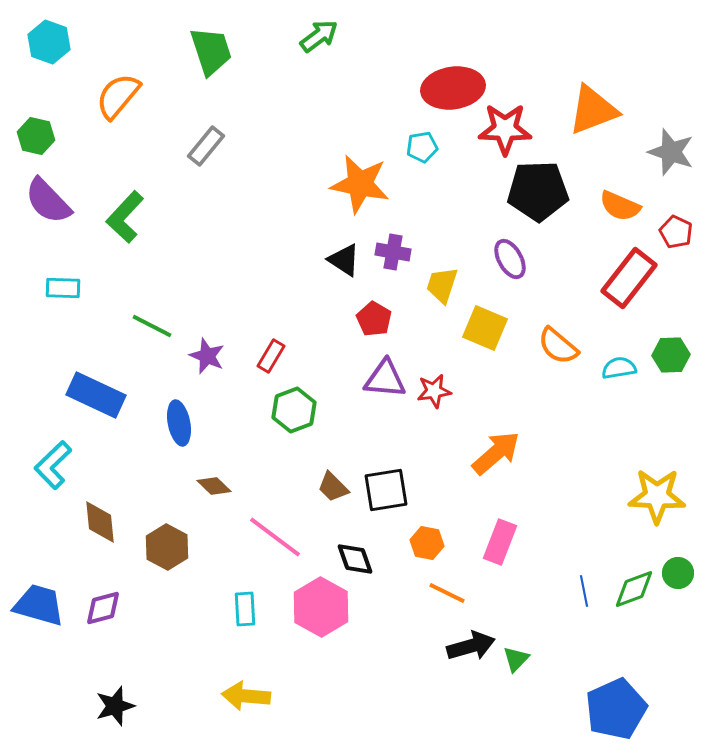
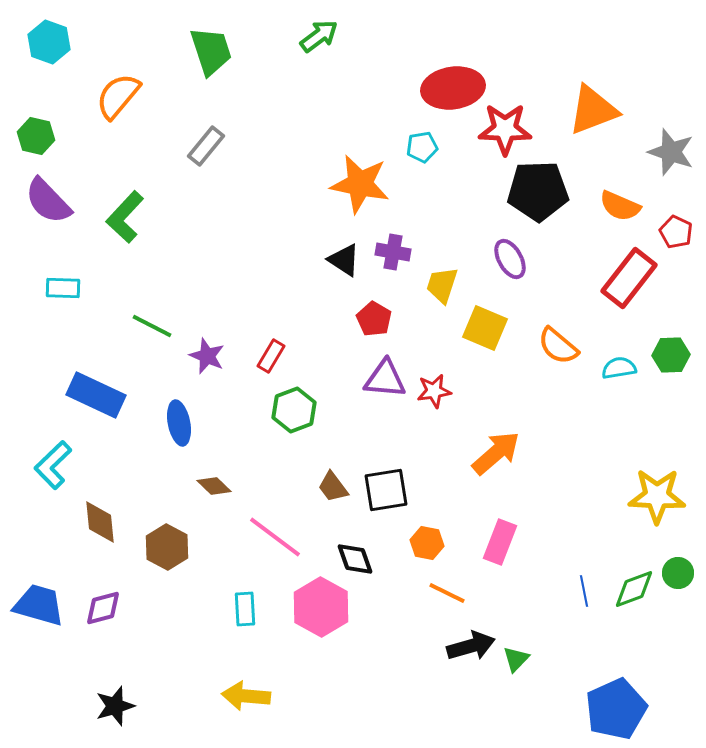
brown trapezoid at (333, 487): rotated 8 degrees clockwise
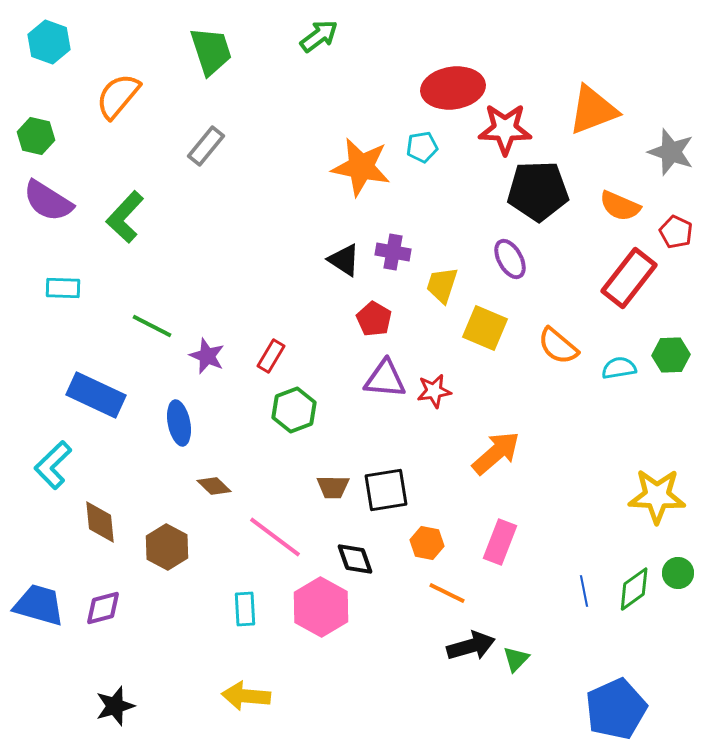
orange star at (360, 184): moved 1 px right, 17 px up
purple semicircle at (48, 201): rotated 14 degrees counterclockwise
brown trapezoid at (333, 487): rotated 52 degrees counterclockwise
green diamond at (634, 589): rotated 15 degrees counterclockwise
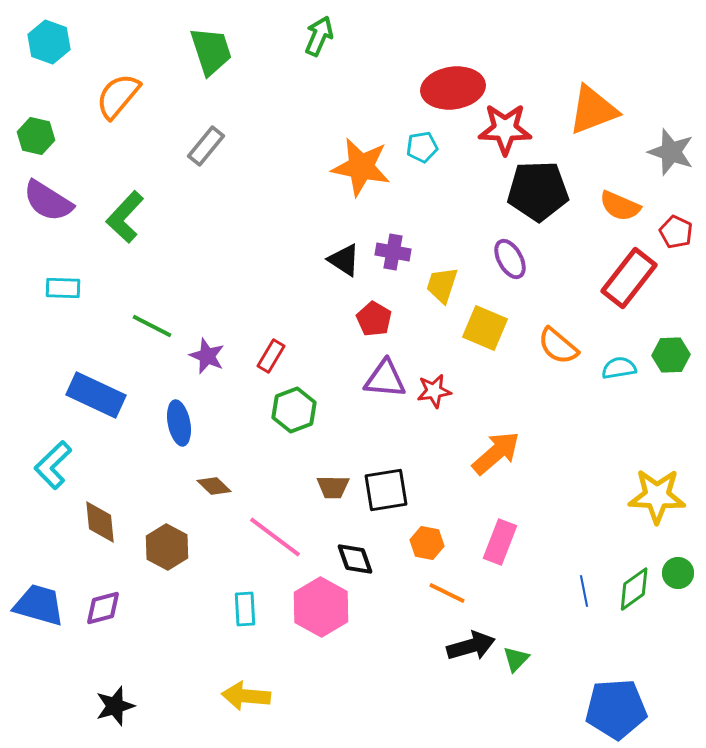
green arrow at (319, 36): rotated 30 degrees counterclockwise
blue pentagon at (616, 709): rotated 20 degrees clockwise
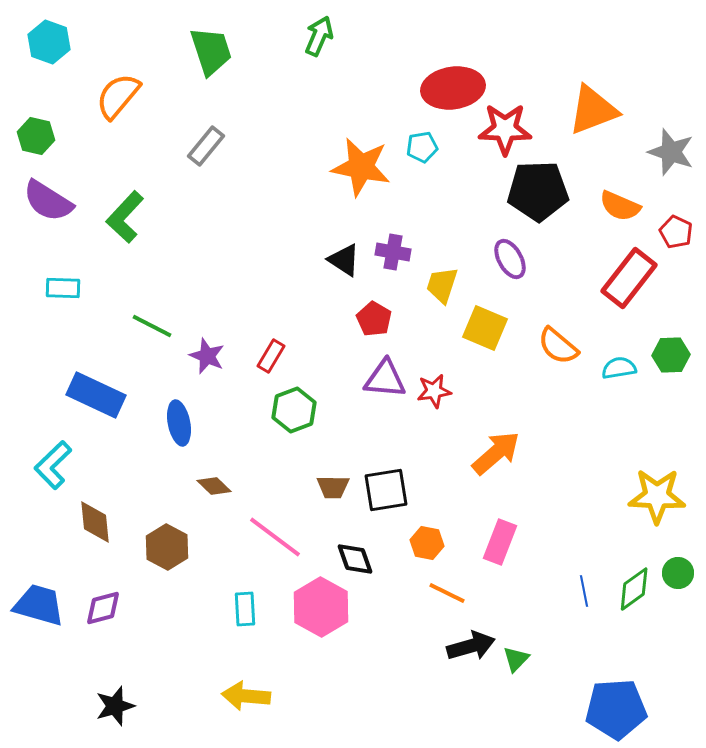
brown diamond at (100, 522): moved 5 px left
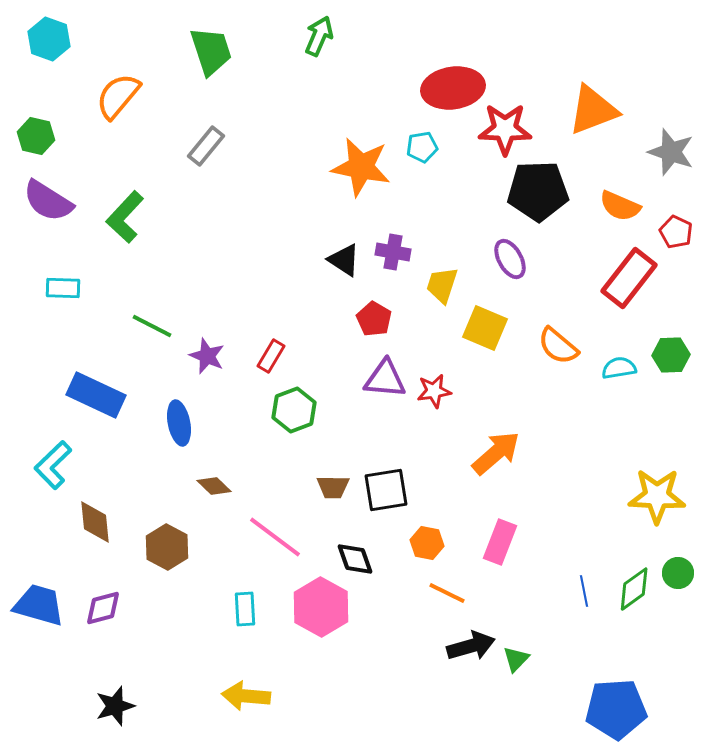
cyan hexagon at (49, 42): moved 3 px up
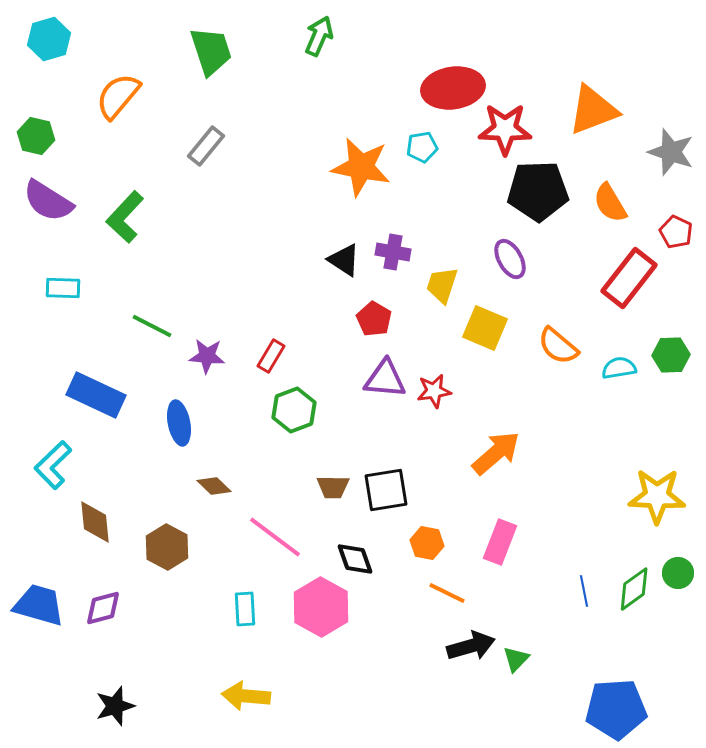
cyan hexagon at (49, 39): rotated 24 degrees clockwise
orange semicircle at (620, 206): moved 10 px left, 3 px up; rotated 36 degrees clockwise
purple star at (207, 356): rotated 18 degrees counterclockwise
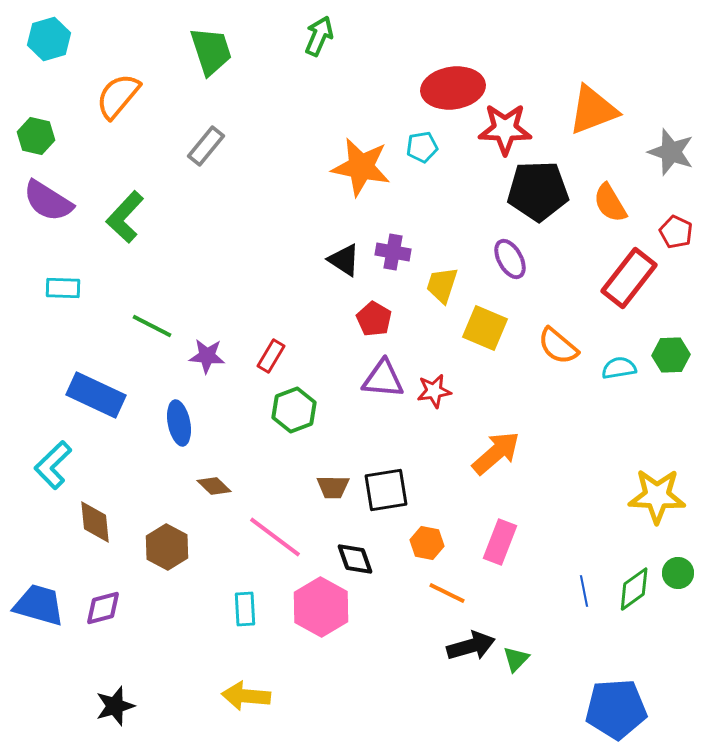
purple triangle at (385, 379): moved 2 px left
